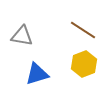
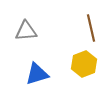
brown line: moved 8 px right, 2 px up; rotated 44 degrees clockwise
gray triangle: moved 4 px right, 5 px up; rotated 15 degrees counterclockwise
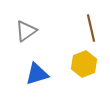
gray triangle: rotated 30 degrees counterclockwise
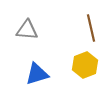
gray triangle: moved 1 px right, 1 px up; rotated 40 degrees clockwise
yellow hexagon: moved 1 px right, 1 px down
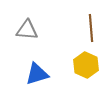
brown line: rotated 8 degrees clockwise
yellow hexagon: moved 1 px right; rotated 15 degrees counterclockwise
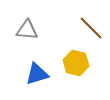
brown line: rotated 40 degrees counterclockwise
yellow hexagon: moved 10 px left, 2 px up; rotated 10 degrees counterclockwise
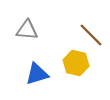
brown line: moved 7 px down
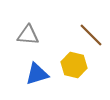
gray triangle: moved 1 px right, 5 px down
yellow hexagon: moved 2 px left, 2 px down
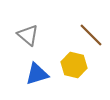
gray triangle: rotated 35 degrees clockwise
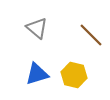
gray triangle: moved 9 px right, 7 px up
yellow hexagon: moved 10 px down
